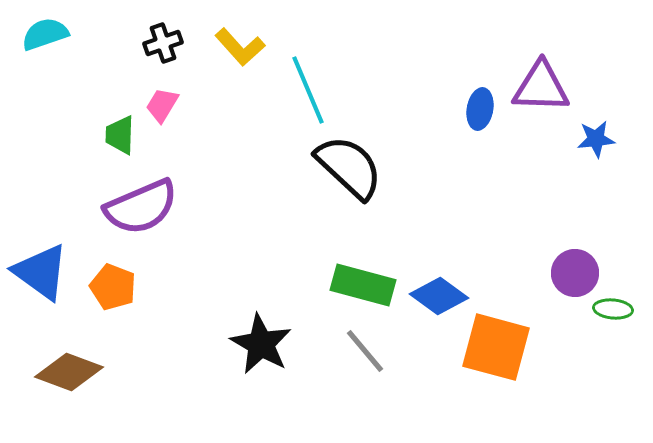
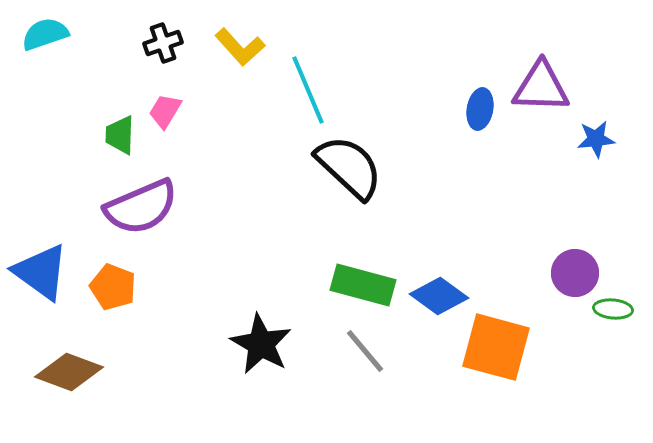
pink trapezoid: moved 3 px right, 6 px down
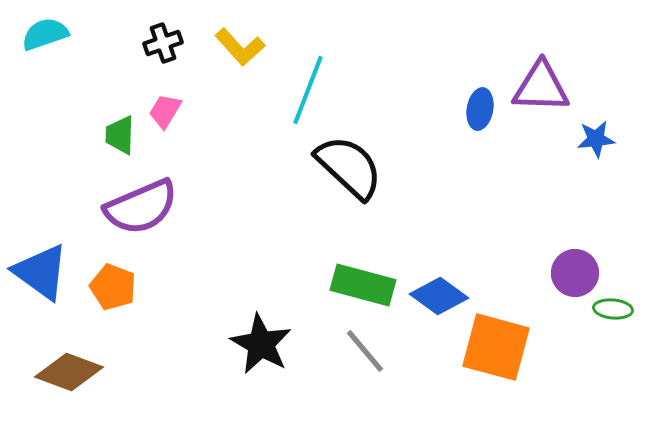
cyan line: rotated 44 degrees clockwise
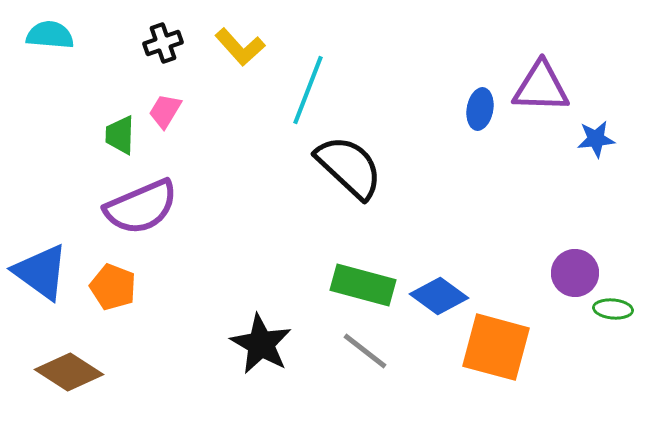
cyan semicircle: moved 5 px right, 1 px down; rotated 24 degrees clockwise
gray line: rotated 12 degrees counterclockwise
brown diamond: rotated 12 degrees clockwise
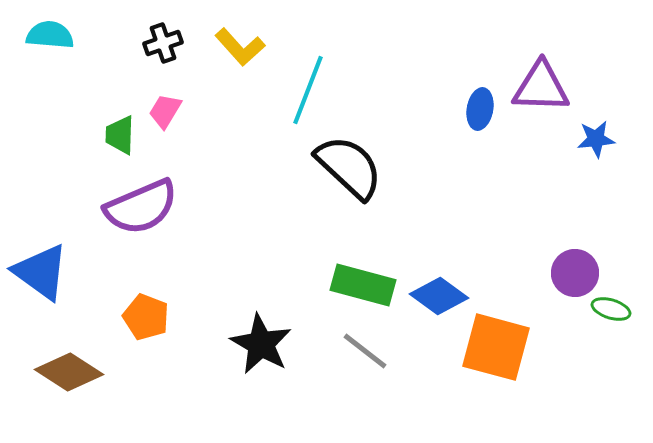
orange pentagon: moved 33 px right, 30 px down
green ellipse: moved 2 px left; rotated 12 degrees clockwise
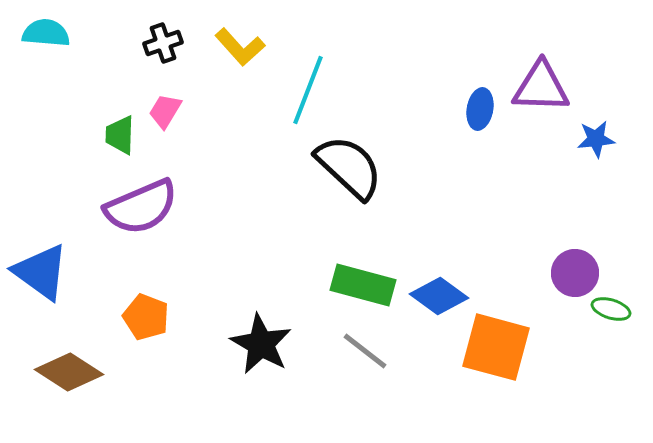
cyan semicircle: moved 4 px left, 2 px up
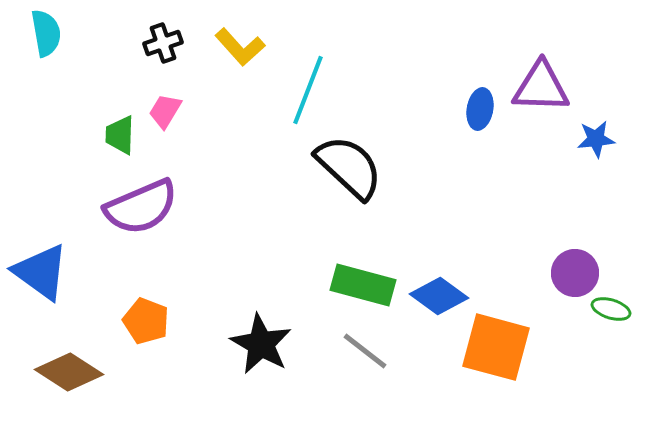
cyan semicircle: rotated 75 degrees clockwise
orange pentagon: moved 4 px down
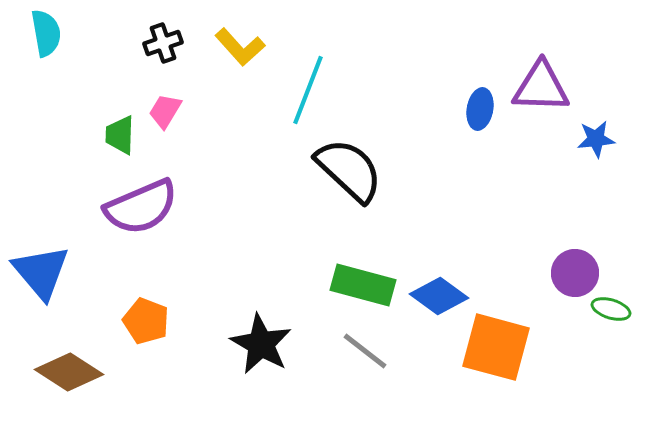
black semicircle: moved 3 px down
blue triangle: rotated 14 degrees clockwise
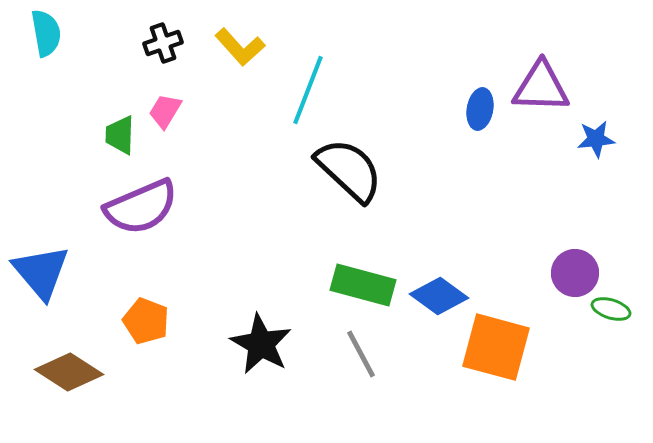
gray line: moved 4 px left, 3 px down; rotated 24 degrees clockwise
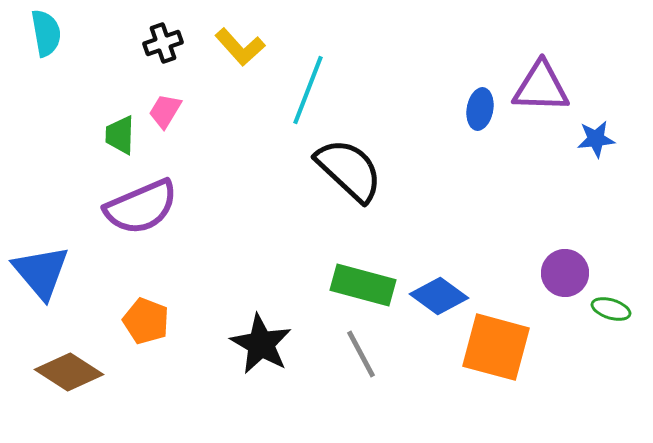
purple circle: moved 10 px left
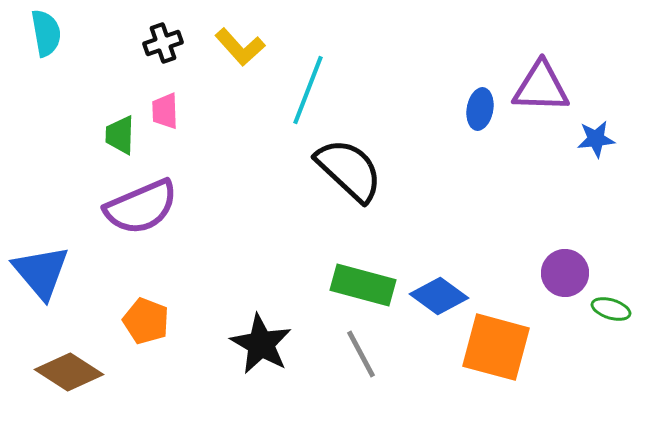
pink trapezoid: rotated 33 degrees counterclockwise
